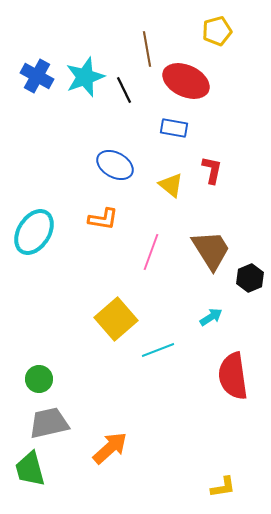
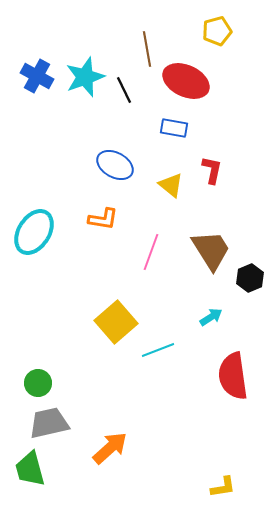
yellow square: moved 3 px down
green circle: moved 1 px left, 4 px down
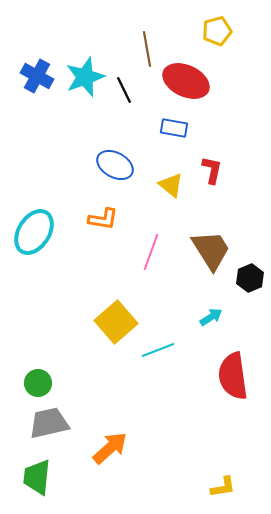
green trapezoid: moved 7 px right, 8 px down; rotated 21 degrees clockwise
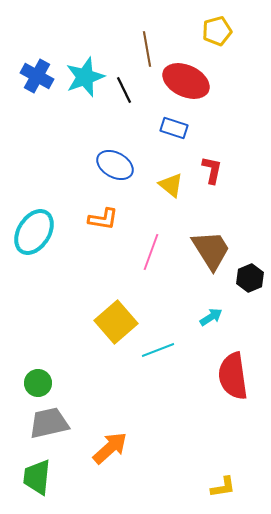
blue rectangle: rotated 8 degrees clockwise
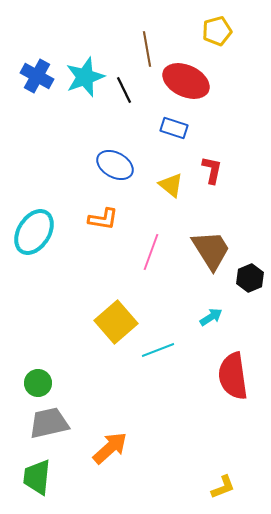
yellow L-shape: rotated 12 degrees counterclockwise
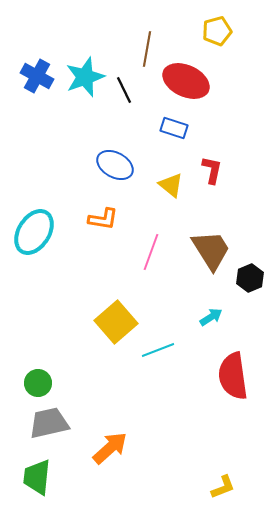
brown line: rotated 20 degrees clockwise
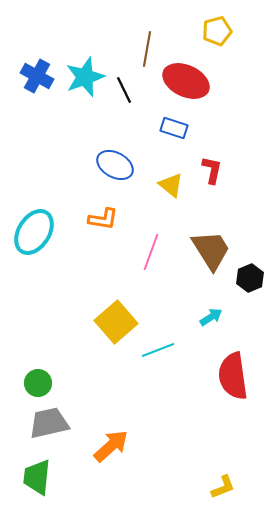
orange arrow: moved 1 px right, 2 px up
